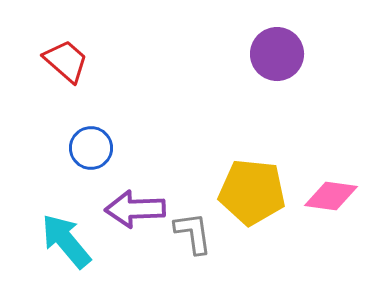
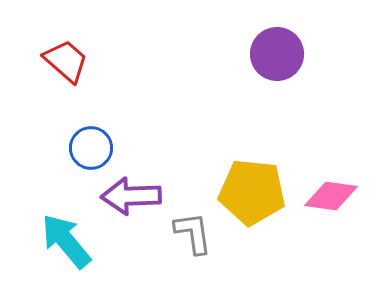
purple arrow: moved 4 px left, 13 px up
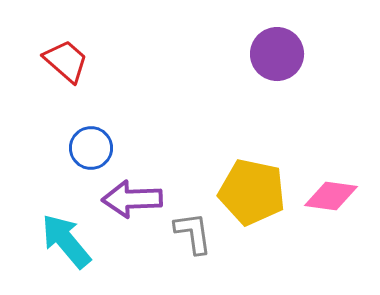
yellow pentagon: rotated 6 degrees clockwise
purple arrow: moved 1 px right, 3 px down
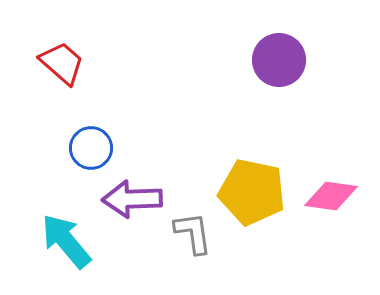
purple circle: moved 2 px right, 6 px down
red trapezoid: moved 4 px left, 2 px down
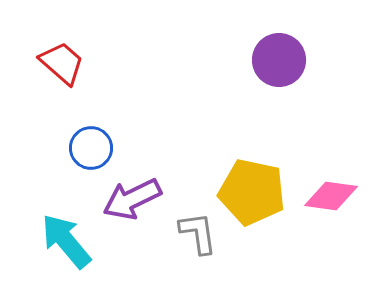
purple arrow: rotated 24 degrees counterclockwise
gray L-shape: moved 5 px right
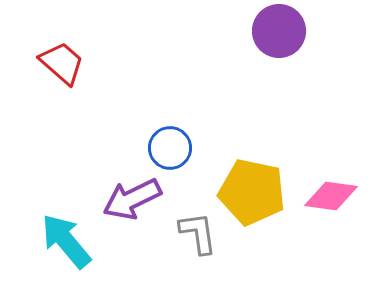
purple circle: moved 29 px up
blue circle: moved 79 px right
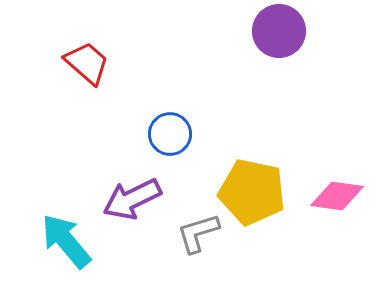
red trapezoid: moved 25 px right
blue circle: moved 14 px up
pink diamond: moved 6 px right
gray L-shape: rotated 99 degrees counterclockwise
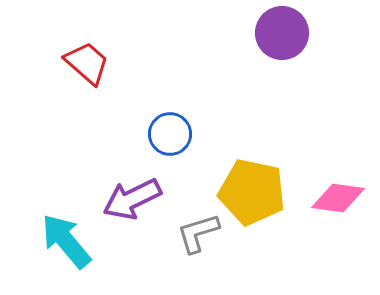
purple circle: moved 3 px right, 2 px down
pink diamond: moved 1 px right, 2 px down
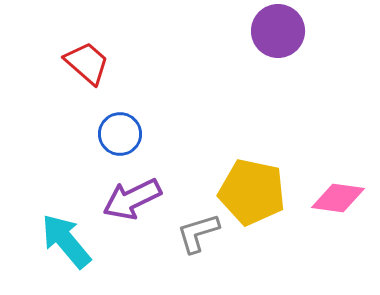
purple circle: moved 4 px left, 2 px up
blue circle: moved 50 px left
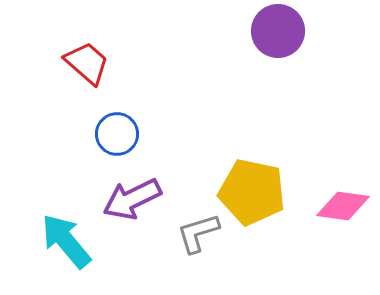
blue circle: moved 3 px left
pink diamond: moved 5 px right, 8 px down
